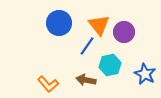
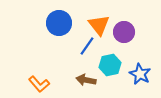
blue star: moved 5 px left
orange L-shape: moved 9 px left
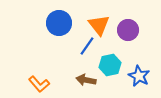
purple circle: moved 4 px right, 2 px up
blue star: moved 1 px left, 2 px down
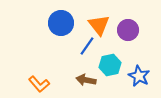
blue circle: moved 2 px right
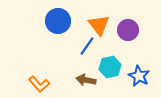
blue circle: moved 3 px left, 2 px up
cyan hexagon: moved 2 px down
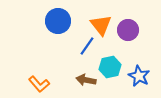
orange triangle: moved 2 px right
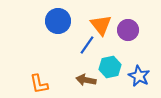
blue line: moved 1 px up
orange L-shape: rotated 30 degrees clockwise
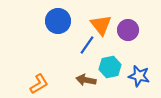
blue star: rotated 15 degrees counterclockwise
orange L-shape: rotated 110 degrees counterclockwise
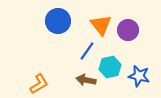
blue line: moved 6 px down
